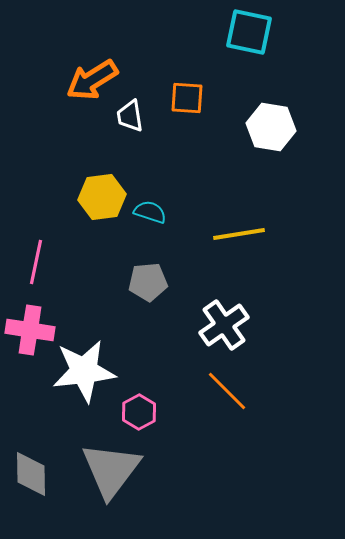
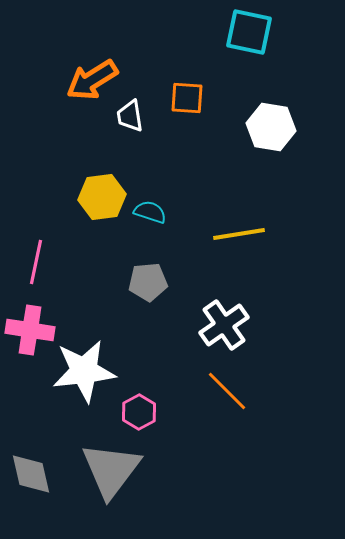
gray diamond: rotated 12 degrees counterclockwise
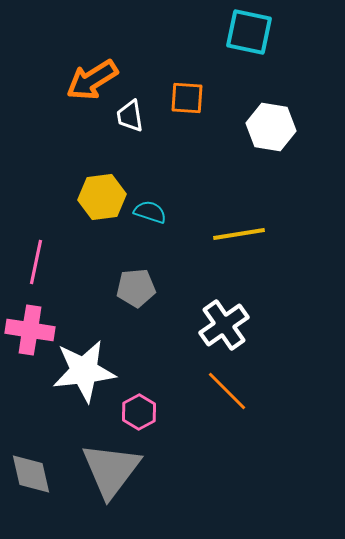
gray pentagon: moved 12 px left, 6 px down
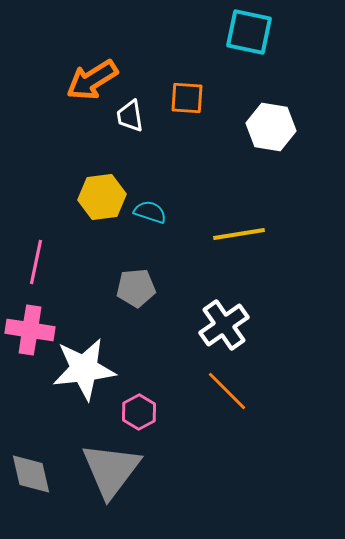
white star: moved 2 px up
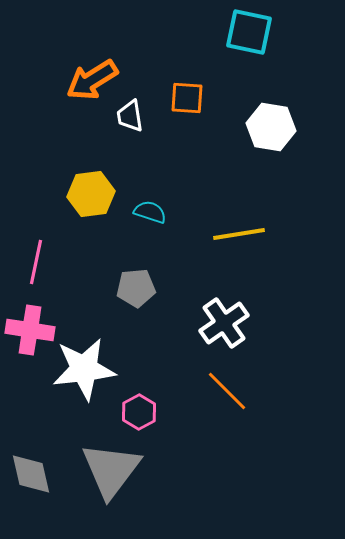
yellow hexagon: moved 11 px left, 3 px up
white cross: moved 2 px up
